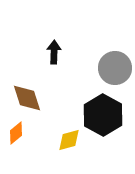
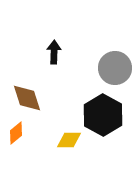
yellow diamond: rotated 15 degrees clockwise
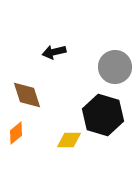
black arrow: rotated 105 degrees counterclockwise
gray circle: moved 1 px up
brown diamond: moved 3 px up
black hexagon: rotated 12 degrees counterclockwise
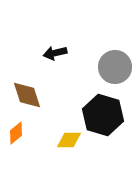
black arrow: moved 1 px right, 1 px down
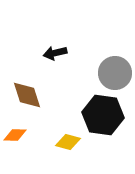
gray circle: moved 6 px down
black hexagon: rotated 9 degrees counterclockwise
orange diamond: moved 1 px left, 2 px down; rotated 40 degrees clockwise
yellow diamond: moved 1 px left, 2 px down; rotated 15 degrees clockwise
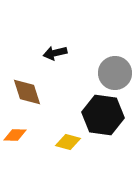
brown diamond: moved 3 px up
